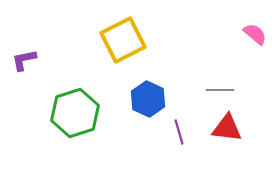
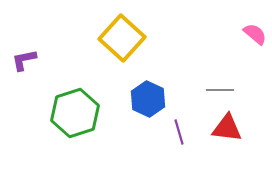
yellow square: moved 1 px left, 2 px up; rotated 21 degrees counterclockwise
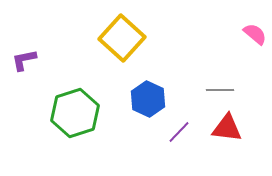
purple line: rotated 60 degrees clockwise
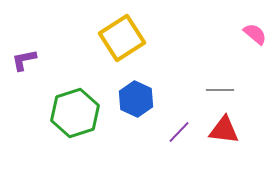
yellow square: rotated 15 degrees clockwise
blue hexagon: moved 12 px left
red triangle: moved 3 px left, 2 px down
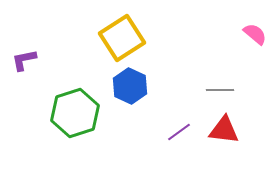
blue hexagon: moved 6 px left, 13 px up
purple line: rotated 10 degrees clockwise
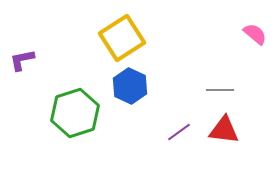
purple L-shape: moved 2 px left
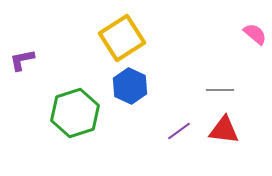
purple line: moved 1 px up
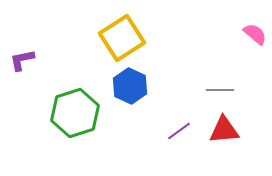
red triangle: rotated 12 degrees counterclockwise
